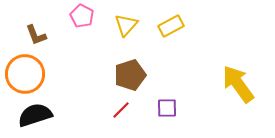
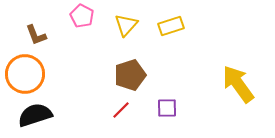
yellow rectangle: rotated 10 degrees clockwise
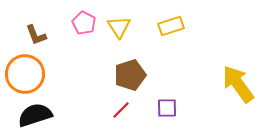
pink pentagon: moved 2 px right, 7 px down
yellow triangle: moved 7 px left, 2 px down; rotated 15 degrees counterclockwise
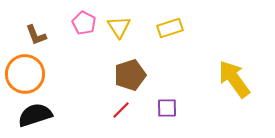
yellow rectangle: moved 1 px left, 2 px down
yellow arrow: moved 4 px left, 5 px up
